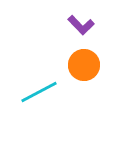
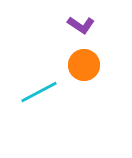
purple L-shape: rotated 12 degrees counterclockwise
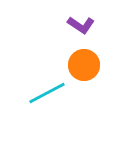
cyan line: moved 8 px right, 1 px down
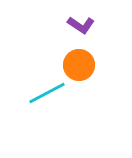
orange circle: moved 5 px left
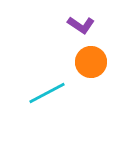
orange circle: moved 12 px right, 3 px up
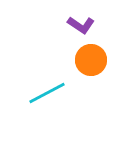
orange circle: moved 2 px up
